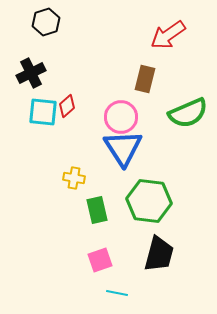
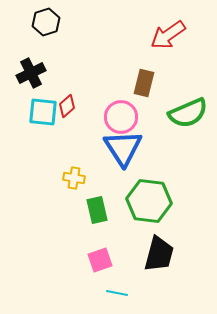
brown rectangle: moved 1 px left, 4 px down
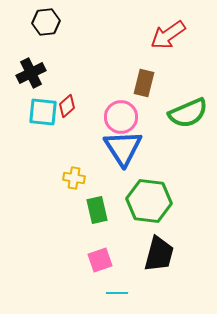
black hexagon: rotated 12 degrees clockwise
cyan line: rotated 10 degrees counterclockwise
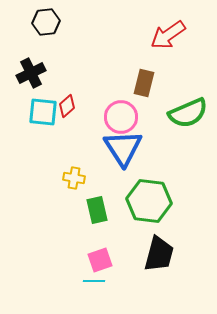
cyan line: moved 23 px left, 12 px up
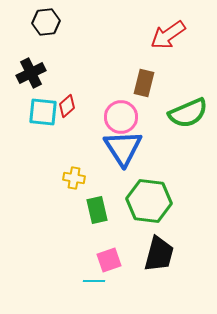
pink square: moved 9 px right
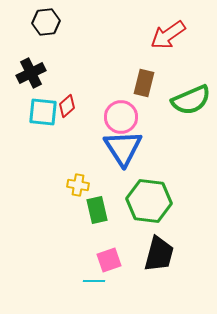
green semicircle: moved 3 px right, 13 px up
yellow cross: moved 4 px right, 7 px down
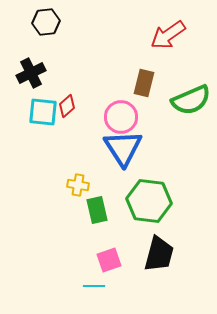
cyan line: moved 5 px down
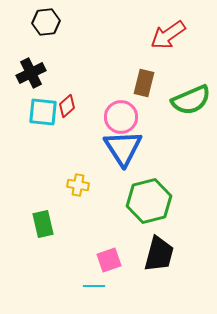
green hexagon: rotated 21 degrees counterclockwise
green rectangle: moved 54 px left, 14 px down
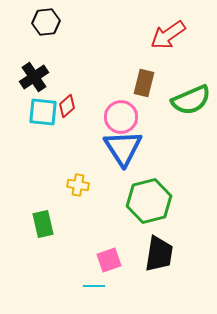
black cross: moved 3 px right, 4 px down; rotated 8 degrees counterclockwise
black trapezoid: rotated 6 degrees counterclockwise
